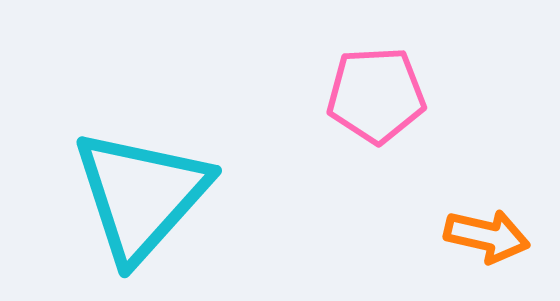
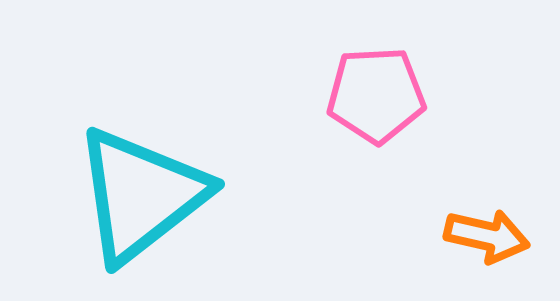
cyan triangle: rotated 10 degrees clockwise
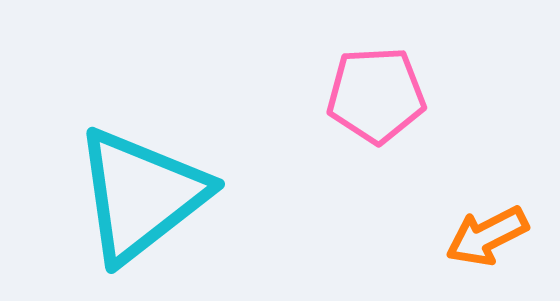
orange arrow: rotated 140 degrees clockwise
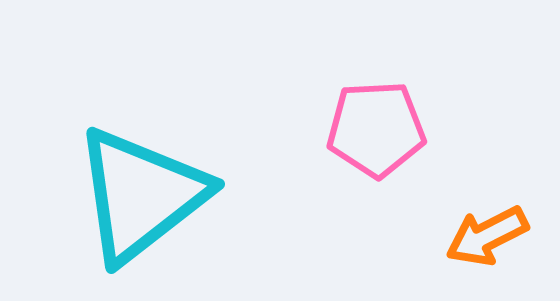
pink pentagon: moved 34 px down
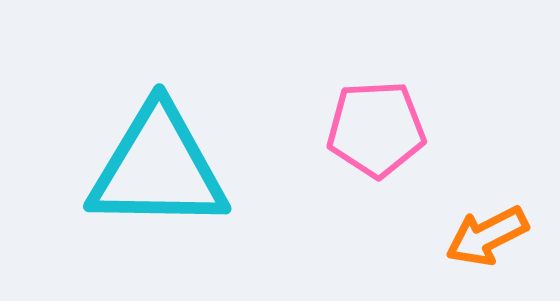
cyan triangle: moved 17 px right, 27 px up; rotated 39 degrees clockwise
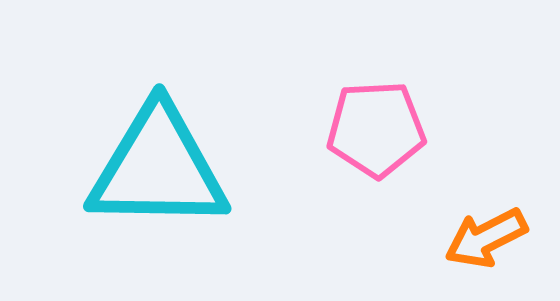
orange arrow: moved 1 px left, 2 px down
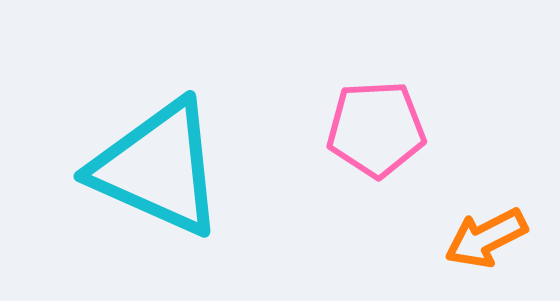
cyan triangle: rotated 23 degrees clockwise
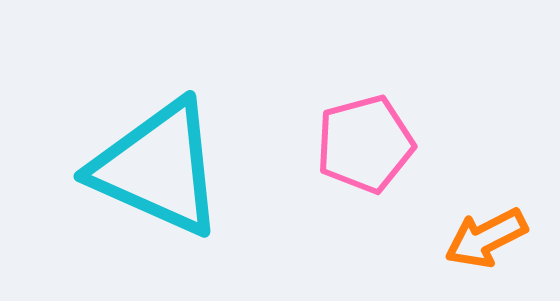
pink pentagon: moved 11 px left, 15 px down; rotated 12 degrees counterclockwise
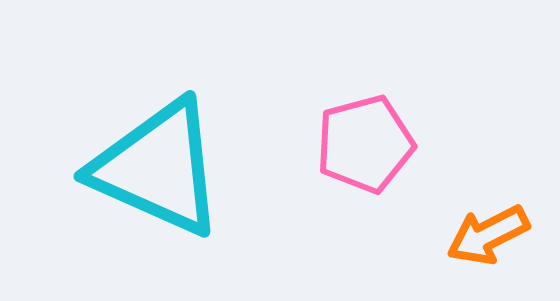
orange arrow: moved 2 px right, 3 px up
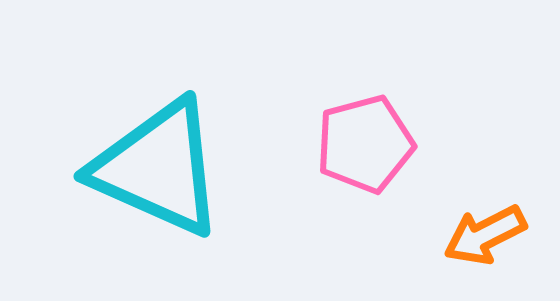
orange arrow: moved 3 px left
